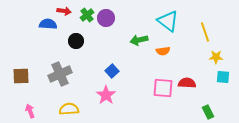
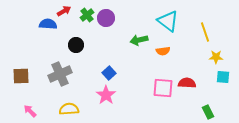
red arrow: rotated 40 degrees counterclockwise
black circle: moved 4 px down
blue square: moved 3 px left, 2 px down
pink arrow: rotated 24 degrees counterclockwise
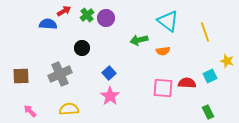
black circle: moved 6 px right, 3 px down
yellow star: moved 11 px right, 4 px down; rotated 16 degrees clockwise
cyan square: moved 13 px left, 1 px up; rotated 32 degrees counterclockwise
pink star: moved 4 px right, 1 px down
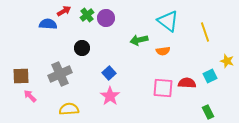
pink arrow: moved 15 px up
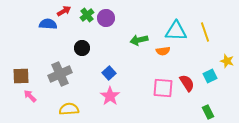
cyan triangle: moved 8 px right, 10 px down; rotated 35 degrees counterclockwise
red semicircle: rotated 54 degrees clockwise
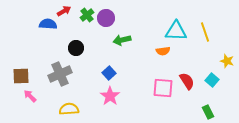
green arrow: moved 17 px left
black circle: moved 6 px left
cyan square: moved 2 px right, 4 px down; rotated 24 degrees counterclockwise
red semicircle: moved 2 px up
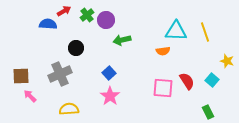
purple circle: moved 2 px down
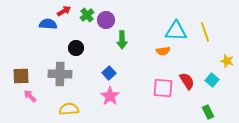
green arrow: rotated 78 degrees counterclockwise
gray cross: rotated 25 degrees clockwise
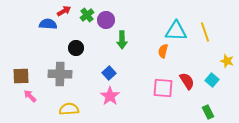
orange semicircle: rotated 112 degrees clockwise
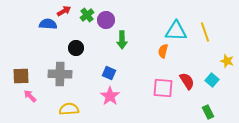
blue square: rotated 24 degrees counterclockwise
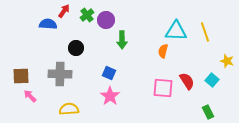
red arrow: rotated 24 degrees counterclockwise
